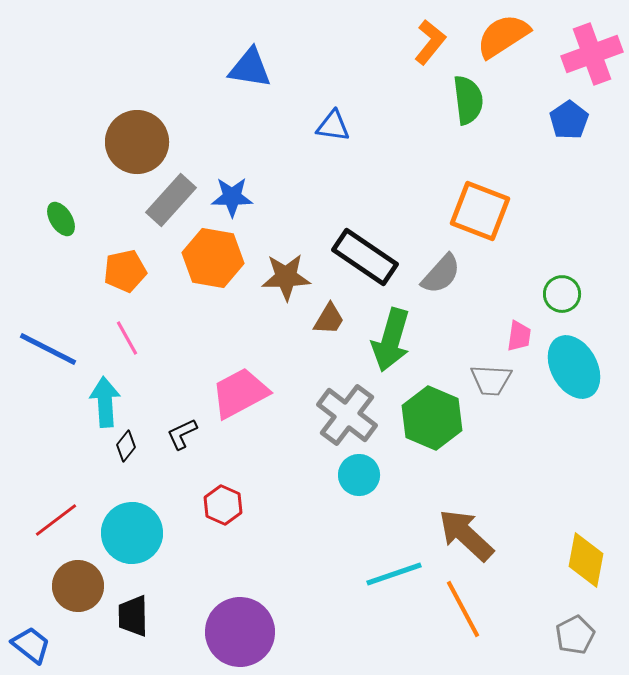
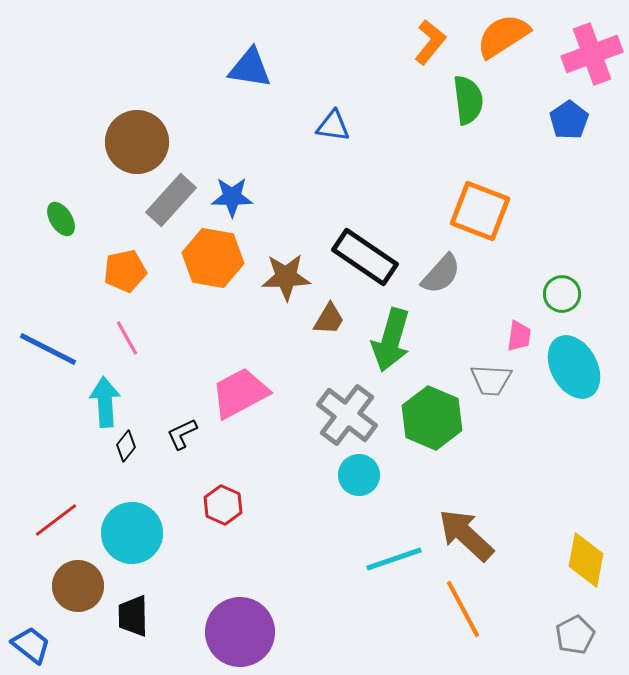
cyan line at (394, 574): moved 15 px up
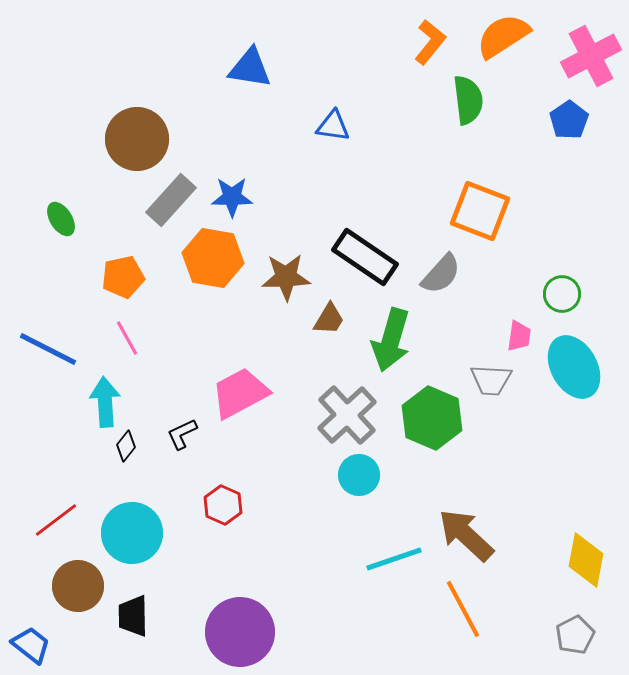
pink cross at (592, 54): moved 1 px left, 2 px down; rotated 8 degrees counterclockwise
brown circle at (137, 142): moved 3 px up
orange pentagon at (125, 271): moved 2 px left, 6 px down
gray cross at (347, 415): rotated 10 degrees clockwise
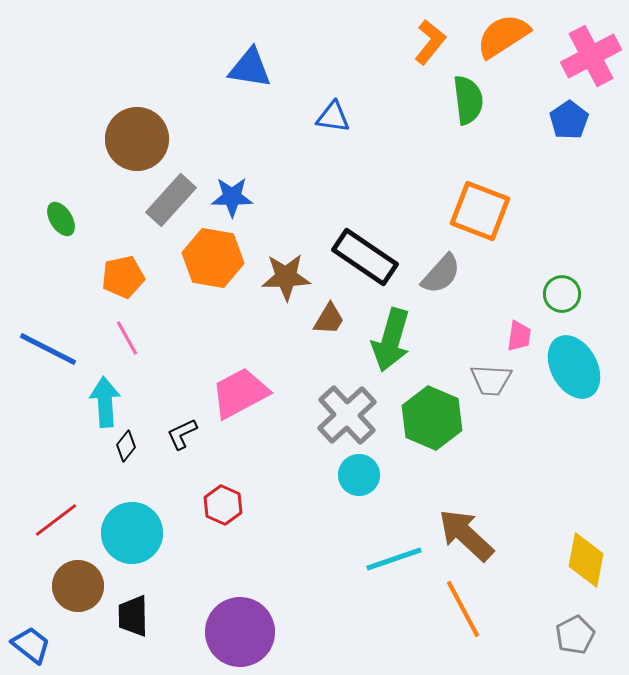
blue triangle at (333, 126): moved 9 px up
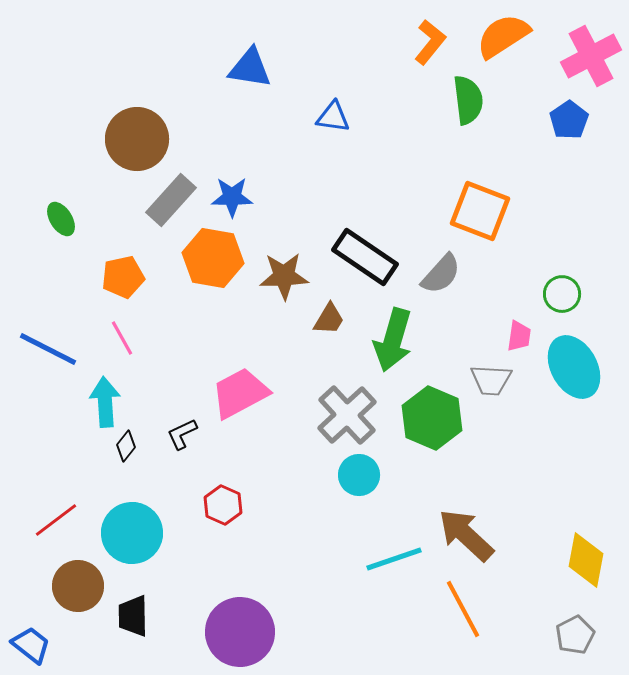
brown star at (286, 277): moved 2 px left, 1 px up
pink line at (127, 338): moved 5 px left
green arrow at (391, 340): moved 2 px right
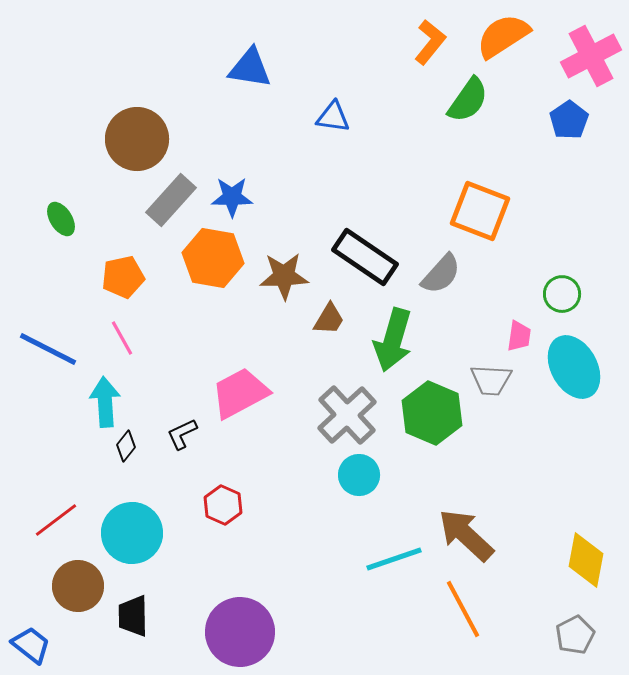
green semicircle at (468, 100): rotated 42 degrees clockwise
green hexagon at (432, 418): moved 5 px up
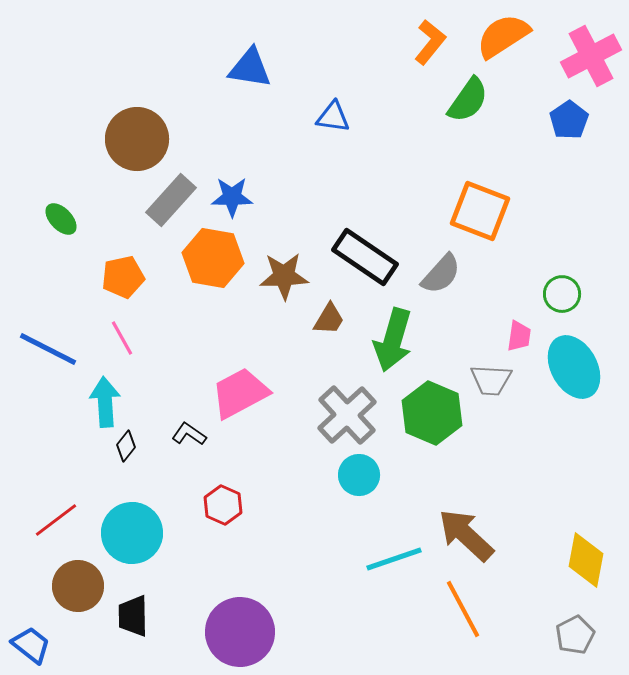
green ellipse at (61, 219): rotated 12 degrees counterclockwise
black L-shape at (182, 434): moved 7 px right; rotated 60 degrees clockwise
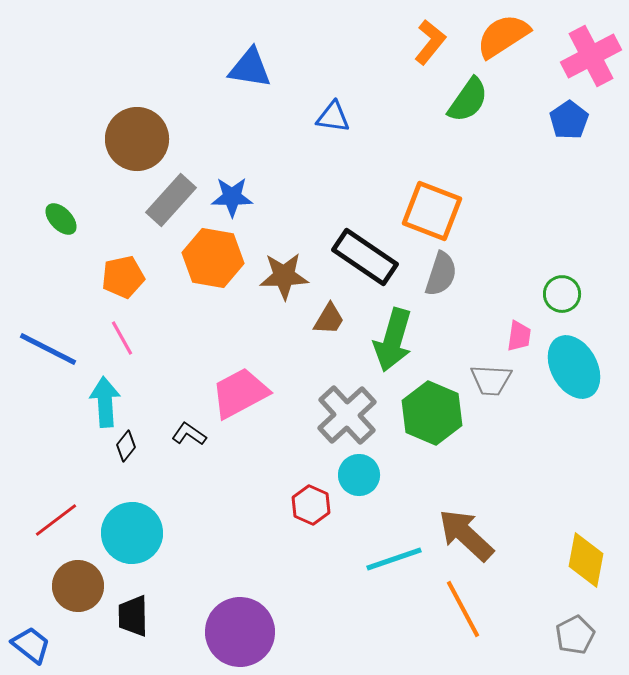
orange square at (480, 211): moved 48 px left
gray semicircle at (441, 274): rotated 24 degrees counterclockwise
red hexagon at (223, 505): moved 88 px right
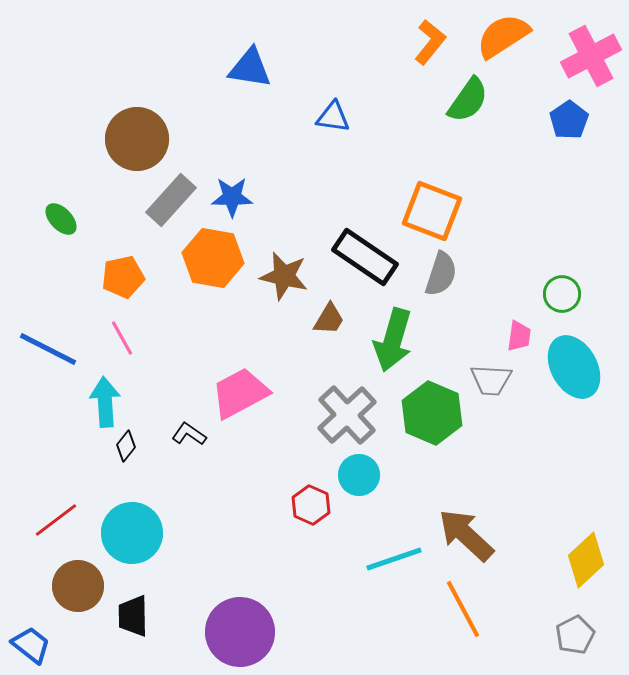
brown star at (284, 276): rotated 15 degrees clockwise
yellow diamond at (586, 560): rotated 36 degrees clockwise
